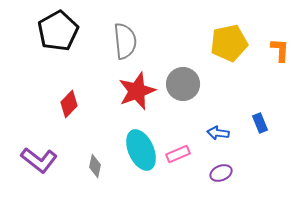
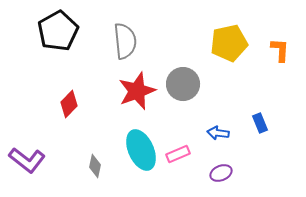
purple L-shape: moved 12 px left
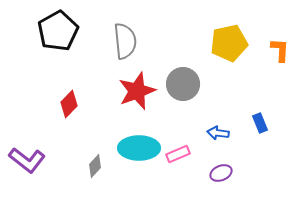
cyan ellipse: moved 2 px left, 2 px up; rotated 66 degrees counterclockwise
gray diamond: rotated 30 degrees clockwise
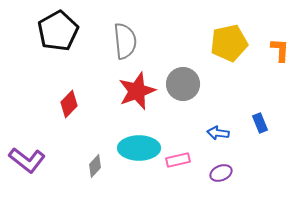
pink rectangle: moved 6 px down; rotated 10 degrees clockwise
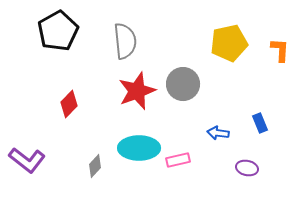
purple ellipse: moved 26 px right, 5 px up; rotated 35 degrees clockwise
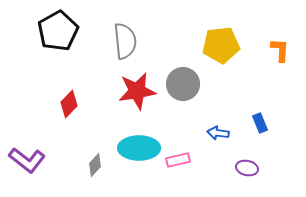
yellow pentagon: moved 8 px left, 2 px down; rotated 6 degrees clockwise
red star: rotated 12 degrees clockwise
gray diamond: moved 1 px up
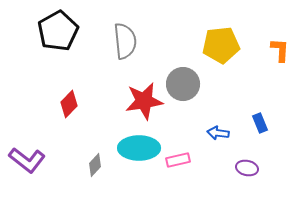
red star: moved 7 px right, 10 px down
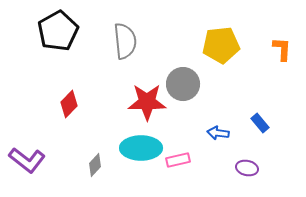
orange L-shape: moved 2 px right, 1 px up
red star: moved 3 px right, 1 px down; rotated 9 degrees clockwise
blue rectangle: rotated 18 degrees counterclockwise
cyan ellipse: moved 2 px right
